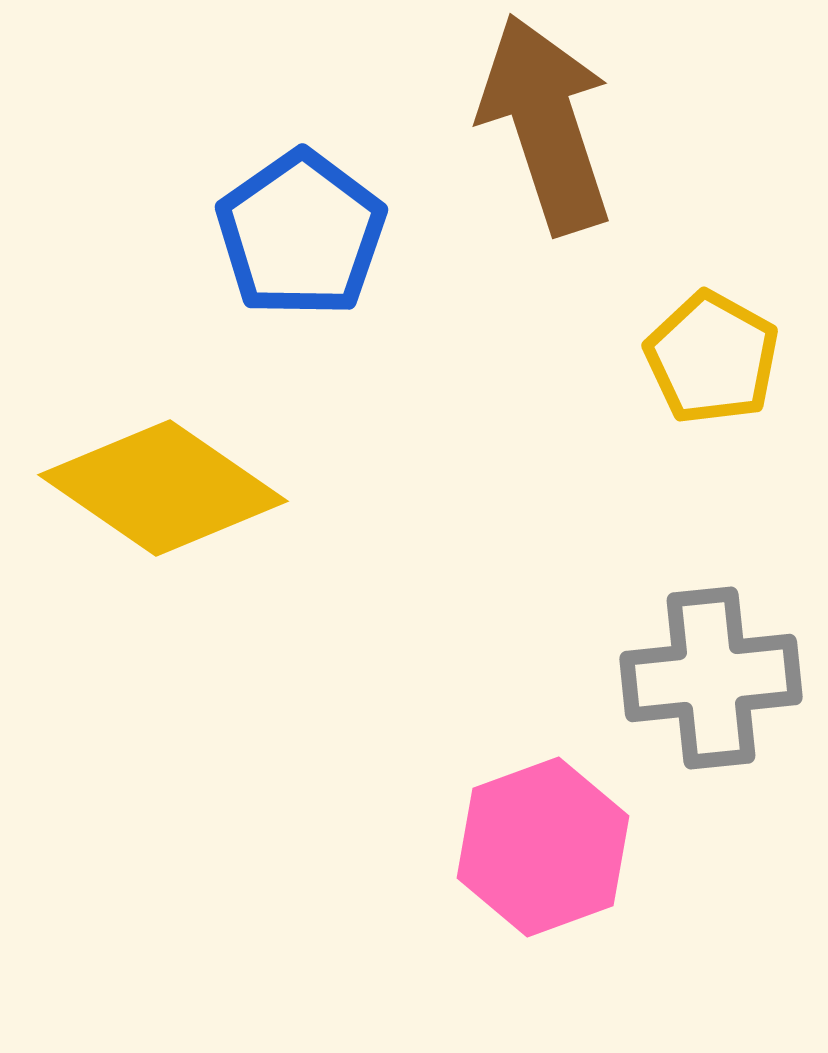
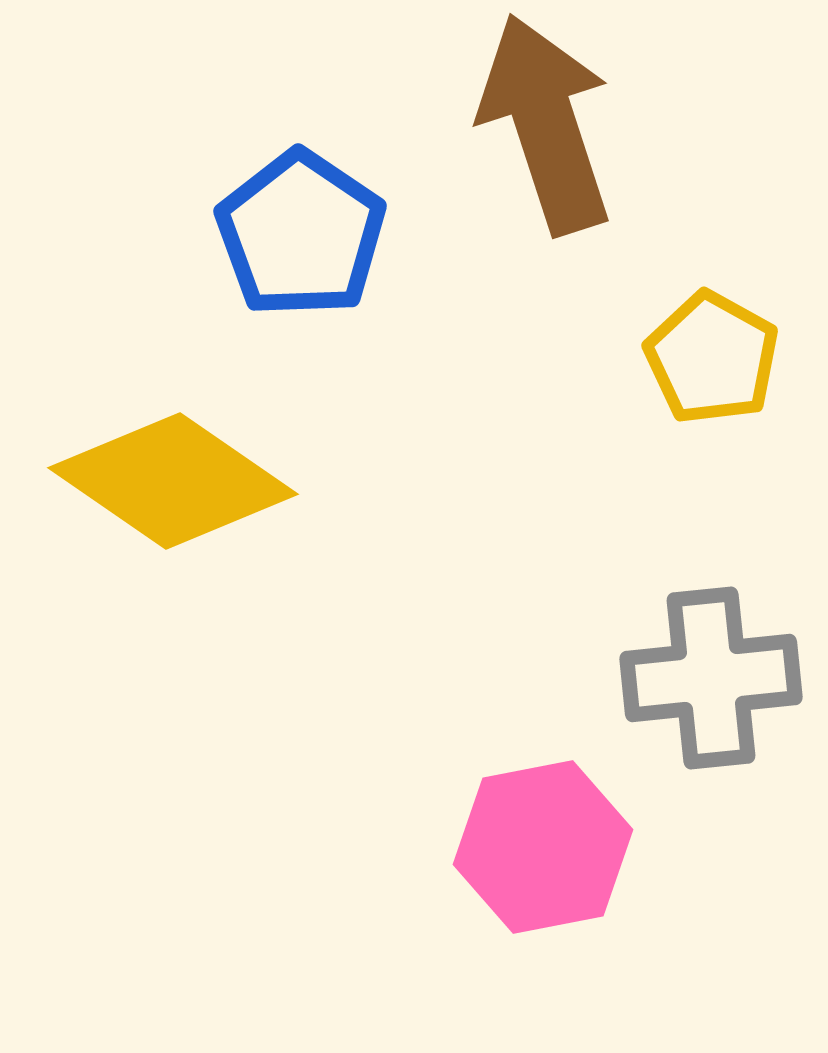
blue pentagon: rotated 3 degrees counterclockwise
yellow diamond: moved 10 px right, 7 px up
pink hexagon: rotated 9 degrees clockwise
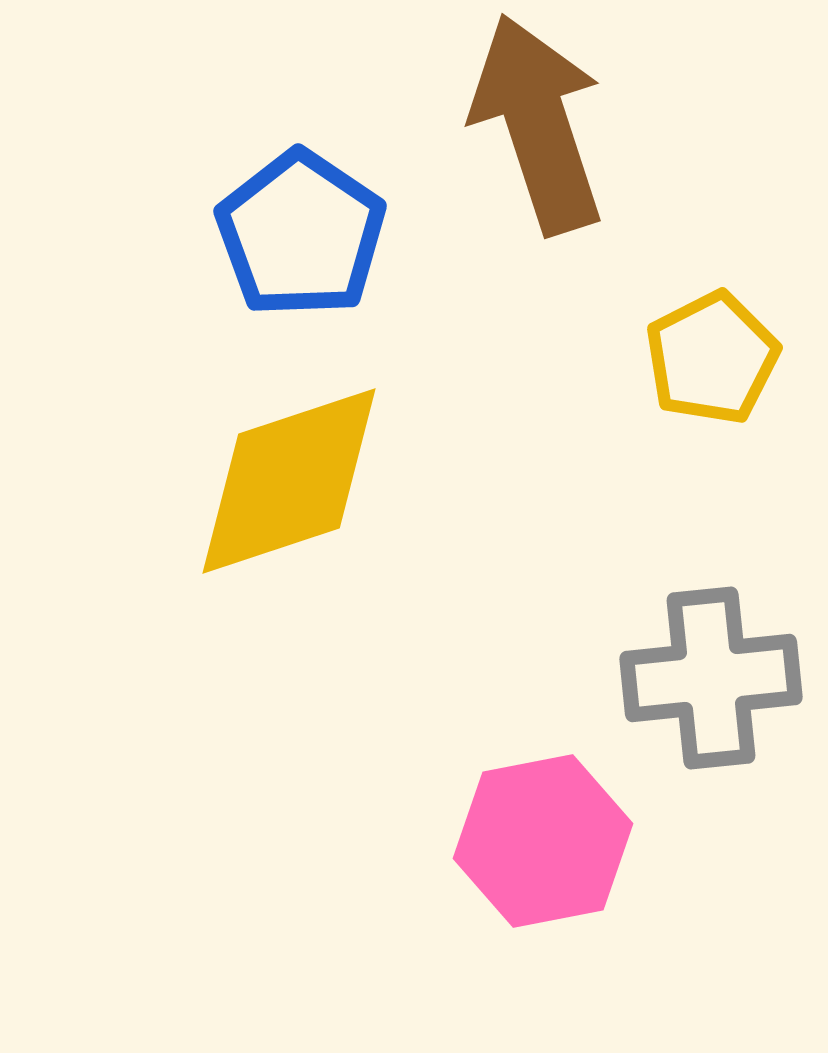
brown arrow: moved 8 px left
yellow pentagon: rotated 16 degrees clockwise
yellow diamond: moved 116 px right; rotated 53 degrees counterclockwise
pink hexagon: moved 6 px up
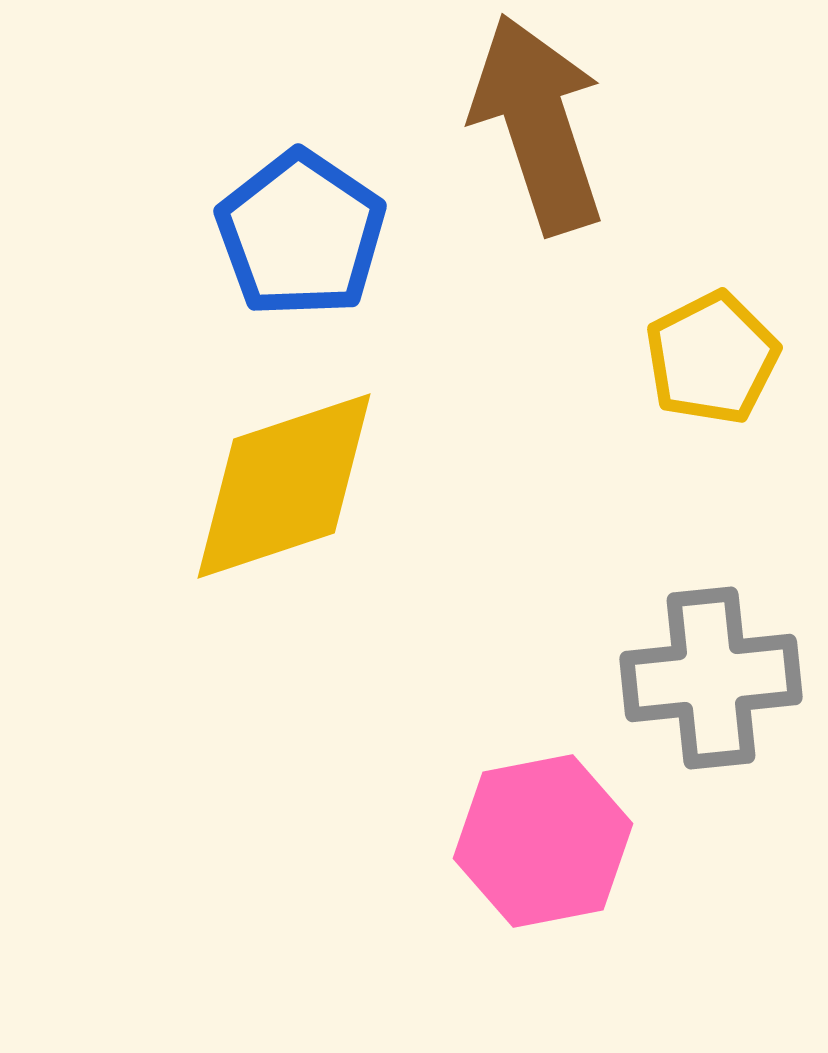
yellow diamond: moved 5 px left, 5 px down
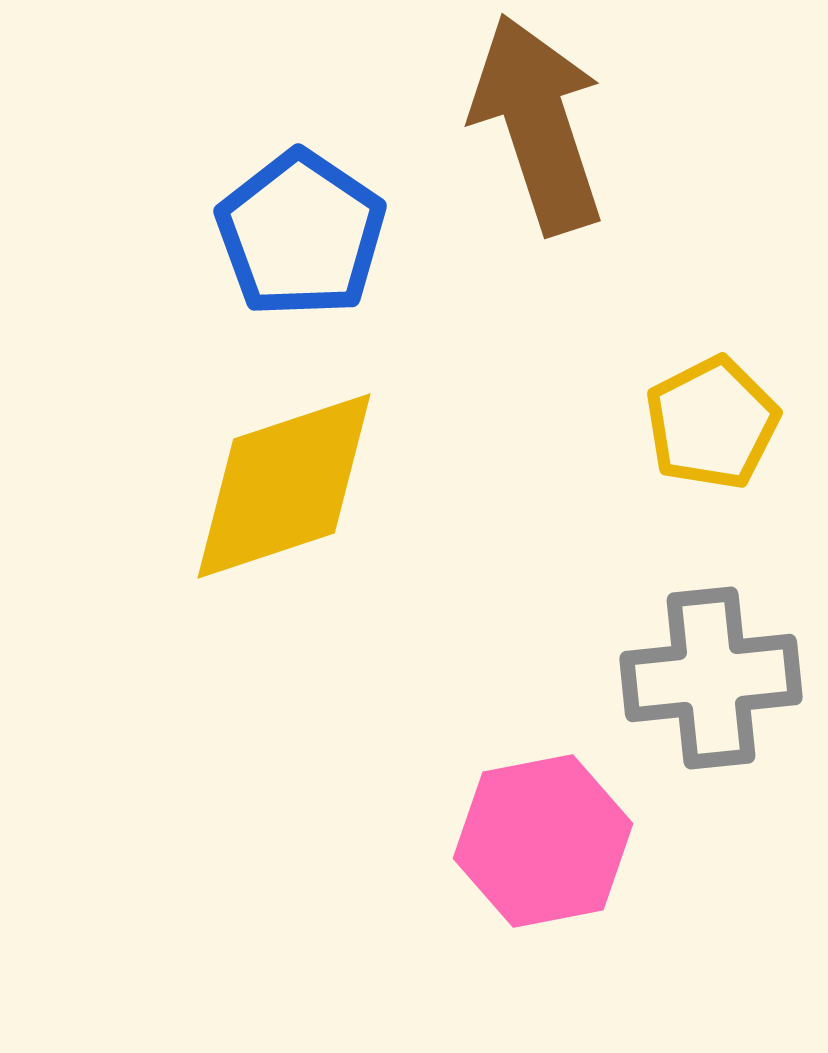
yellow pentagon: moved 65 px down
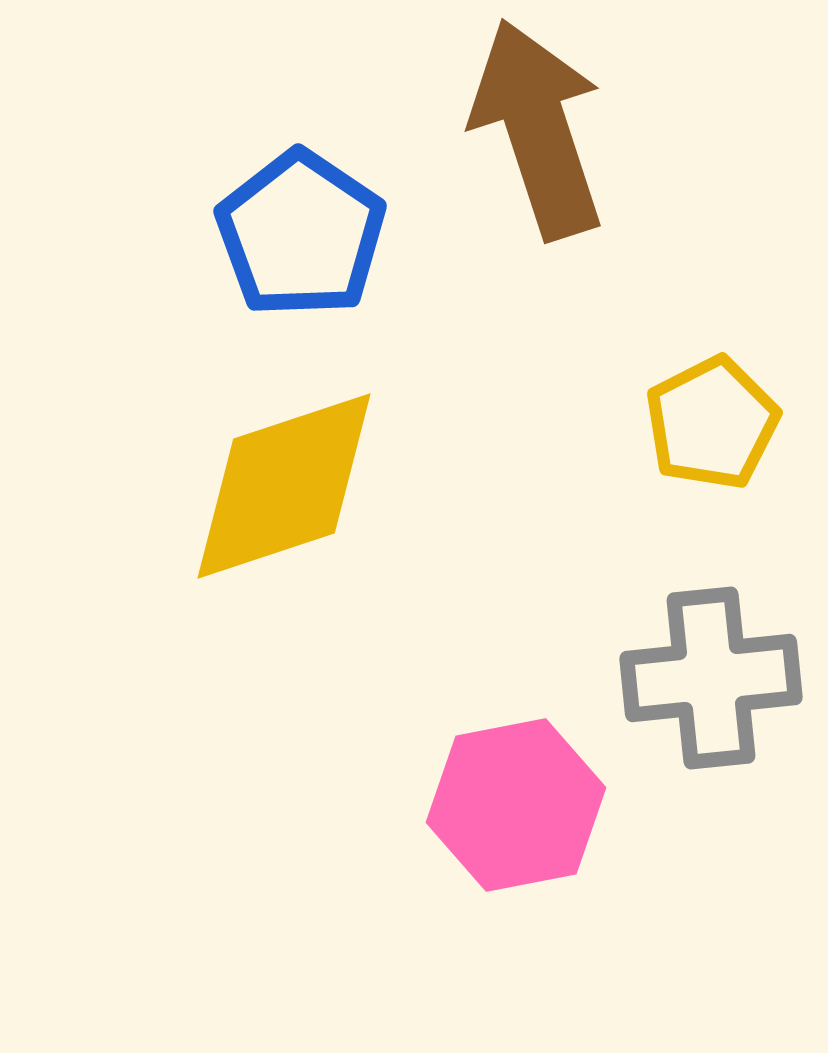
brown arrow: moved 5 px down
pink hexagon: moved 27 px left, 36 px up
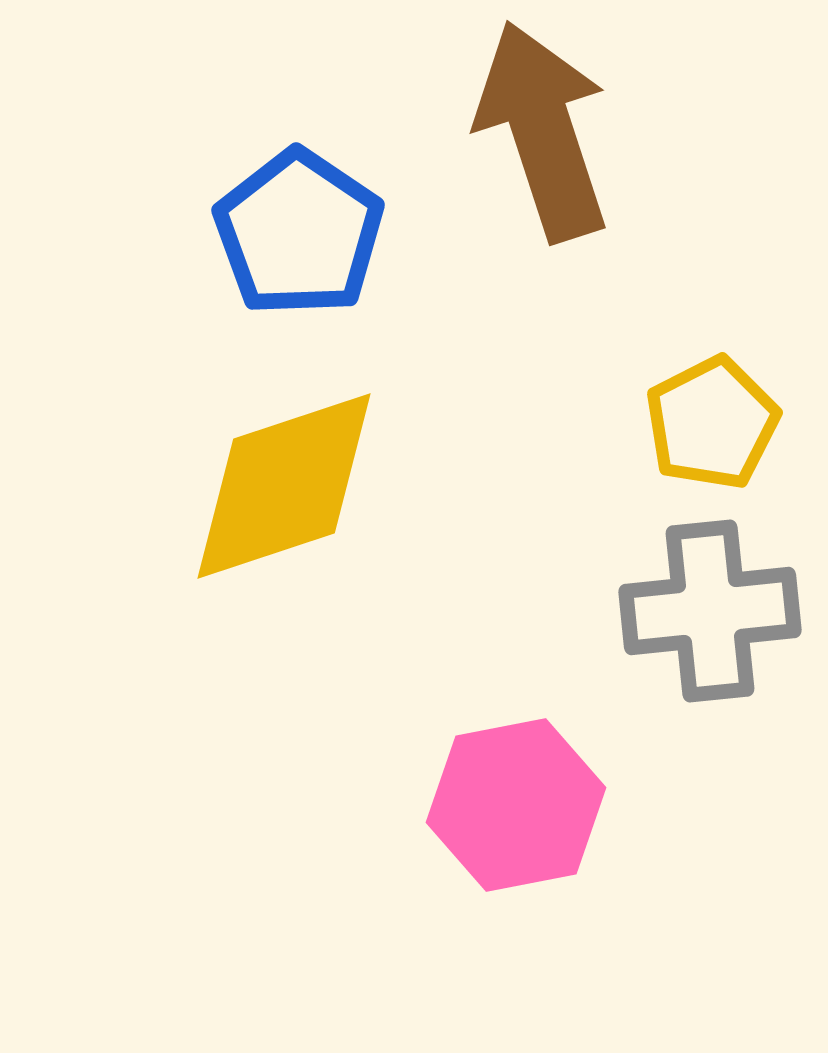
brown arrow: moved 5 px right, 2 px down
blue pentagon: moved 2 px left, 1 px up
gray cross: moved 1 px left, 67 px up
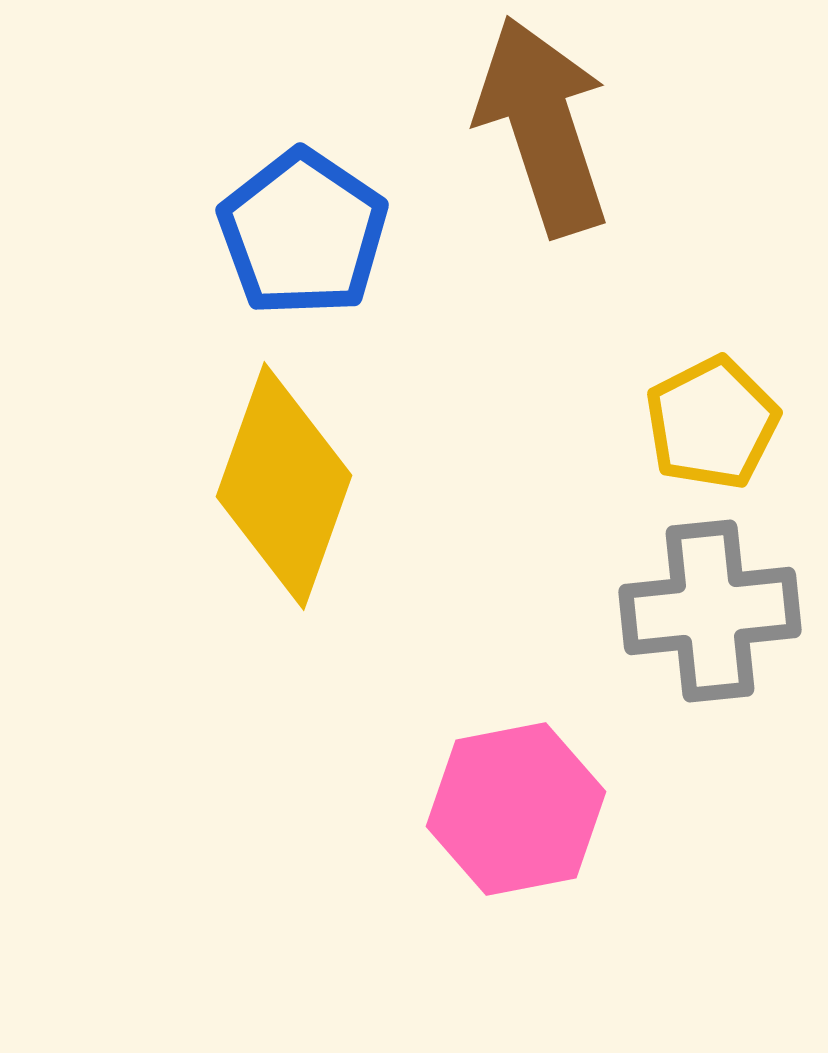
brown arrow: moved 5 px up
blue pentagon: moved 4 px right
yellow diamond: rotated 52 degrees counterclockwise
pink hexagon: moved 4 px down
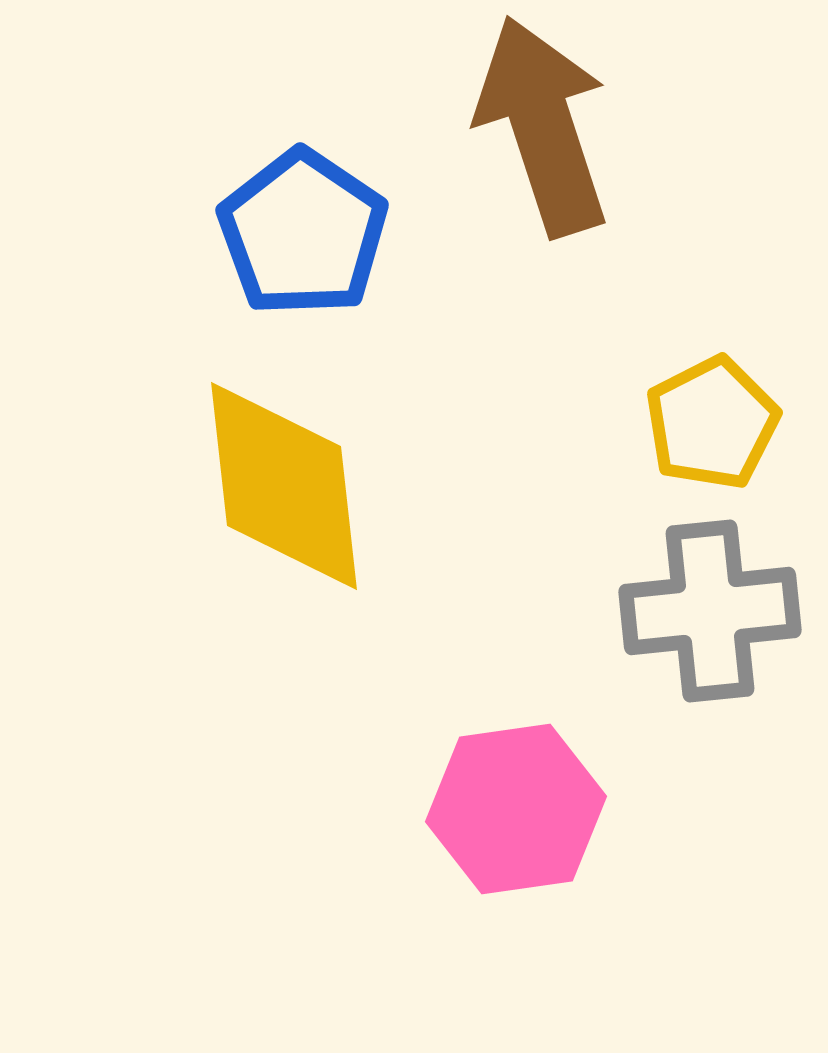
yellow diamond: rotated 26 degrees counterclockwise
pink hexagon: rotated 3 degrees clockwise
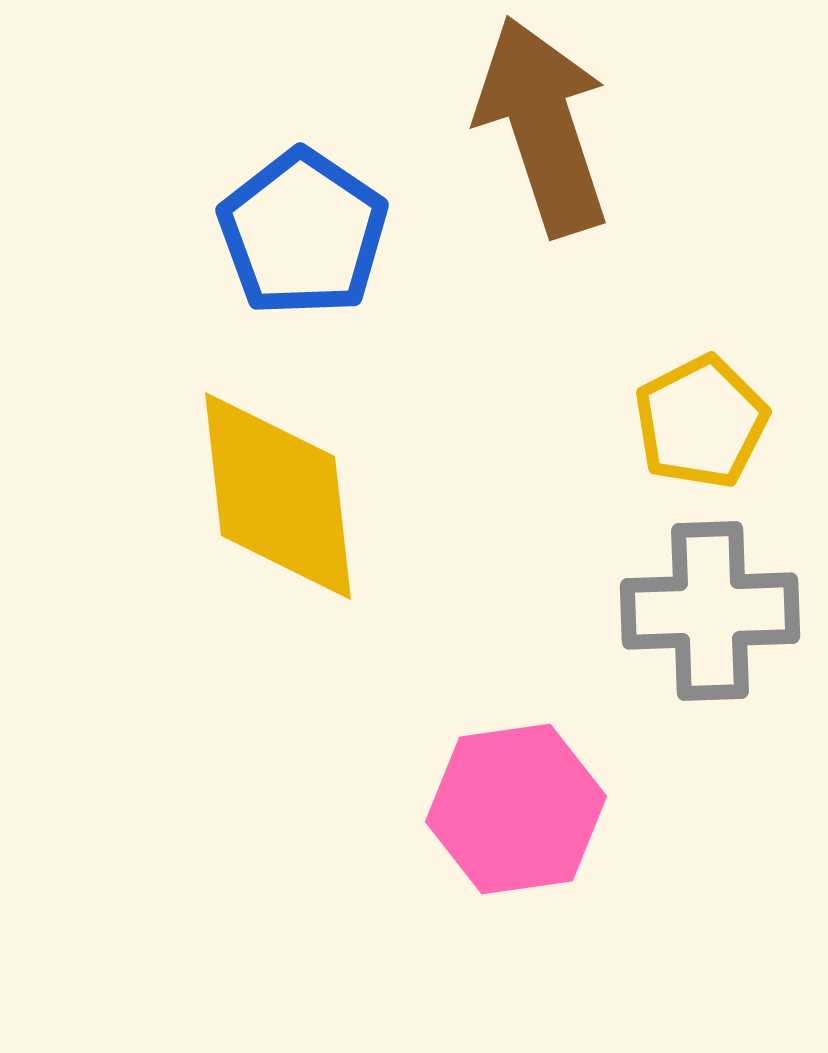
yellow pentagon: moved 11 px left, 1 px up
yellow diamond: moved 6 px left, 10 px down
gray cross: rotated 4 degrees clockwise
